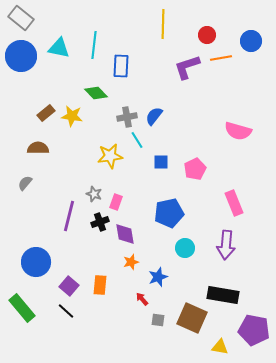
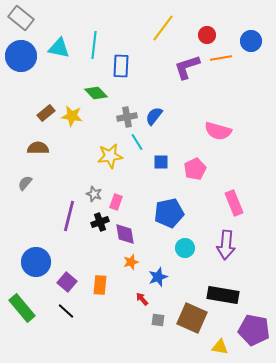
yellow line at (163, 24): moved 4 px down; rotated 36 degrees clockwise
pink semicircle at (238, 131): moved 20 px left
cyan line at (137, 140): moved 2 px down
purple square at (69, 286): moved 2 px left, 4 px up
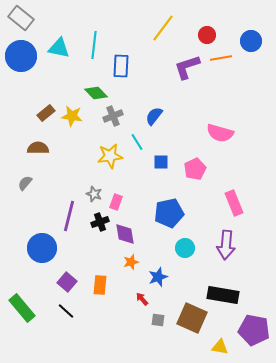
gray cross at (127, 117): moved 14 px left, 1 px up; rotated 12 degrees counterclockwise
pink semicircle at (218, 131): moved 2 px right, 2 px down
blue circle at (36, 262): moved 6 px right, 14 px up
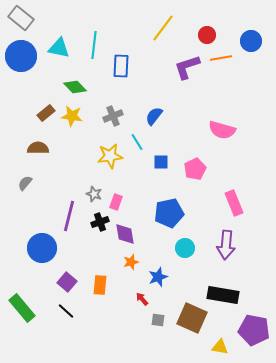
green diamond at (96, 93): moved 21 px left, 6 px up
pink semicircle at (220, 133): moved 2 px right, 3 px up
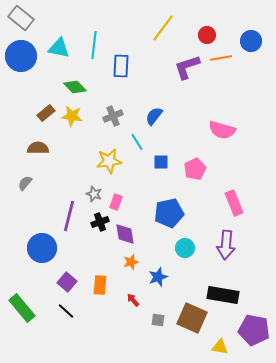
yellow star at (110, 156): moved 1 px left, 5 px down
red arrow at (142, 299): moved 9 px left, 1 px down
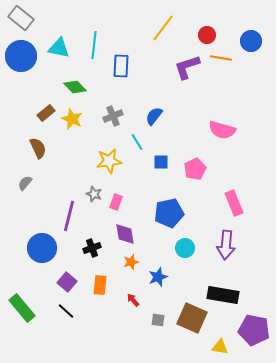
orange line at (221, 58): rotated 20 degrees clockwise
yellow star at (72, 116): moved 3 px down; rotated 15 degrees clockwise
brown semicircle at (38, 148): rotated 65 degrees clockwise
black cross at (100, 222): moved 8 px left, 26 px down
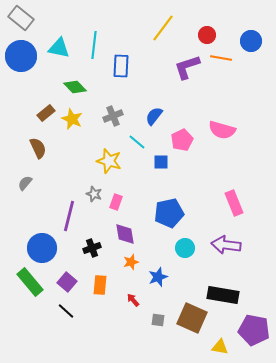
cyan line at (137, 142): rotated 18 degrees counterclockwise
yellow star at (109, 161): rotated 25 degrees clockwise
pink pentagon at (195, 169): moved 13 px left, 29 px up
purple arrow at (226, 245): rotated 92 degrees clockwise
green rectangle at (22, 308): moved 8 px right, 26 px up
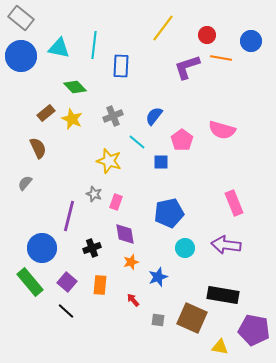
pink pentagon at (182, 140): rotated 10 degrees counterclockwise
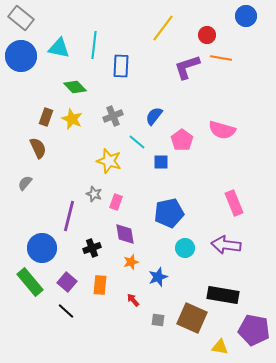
blue circle at (251, 41): moved 5 px left, 25 px up
brown rectangle at (46, 113): moved 4 px down; rotated 30 degrees counterclockwise
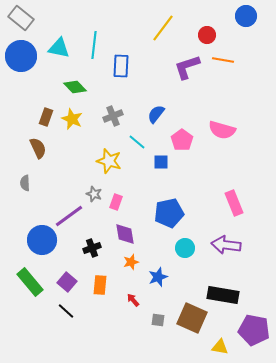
orange line at (221, 58): moved 2 px right, 2 px down
blue semicircle at (154, 116): moved 2 px right, 2 px up
gray semicircle at (25, 183): rotated 42 degrees counterclockwise
purple line at (69, 216): rotated 40 degrees clockwise
blue circle at (42, 248): moved 8 px up
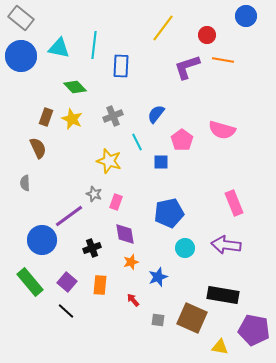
cyan line at (137, 142): rotated 24 degrees clockwise
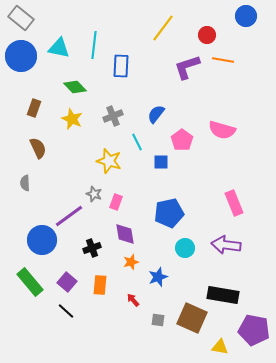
brown rectangle at (46, 117): moved 12 px left, 9 px up
